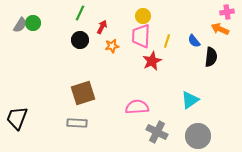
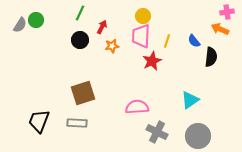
green circle: moved 3 px right, 3 px up
black trapezoid: moved 22 px right, 3 px down
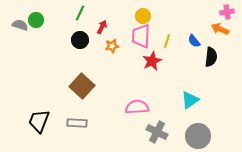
gray semicircle: rotated 105 degrees counterclockwise
brown square: moved 1 px left, 7 px up; rotated 30 degrees counterclockwise
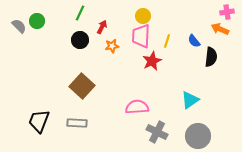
green circle: moved 1 px right, 1 px down
gray semicircle: moved 1 px left, 1 px down; rotated 28 degrees clockwise
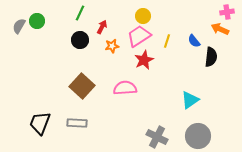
gray semicircle: rotated 105 degrees counterclockwise
pink trapezoid: moved 2 px left; rotated 55 degrees clockwise
red star: moved 8 px left, 1 px up
pink semicircle: moved 12 px left, 19 px up
black trapezoid: moved 1 px right, 2 px down
gray cross: moved 5 px down
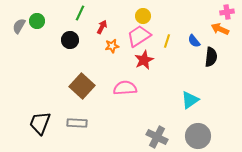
black circle: moved 10 px left
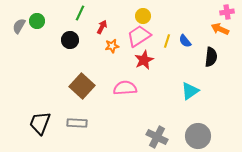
blue semicircle: moved 9 px left
cyan triangle: moved 9 px up
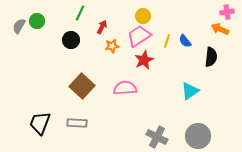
black circle: moved 1 px right
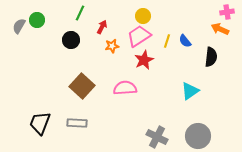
green circle: moved 1 px up
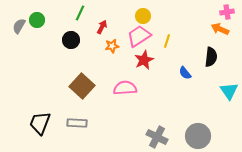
blue semicircle: moved 32 px down
cyan triangle: moved 39 px right; rotated 30 degrees counterclockwise
